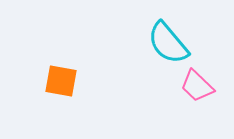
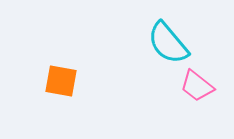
pink trapezoid: rotated 6 degrees counterclockwise
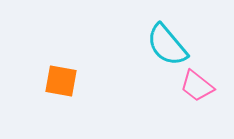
cyan semicircle: moved 1 px left, 2 px down
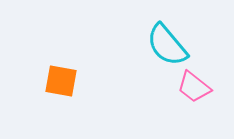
pink trapezoid: moved 3 px left, 1 px down
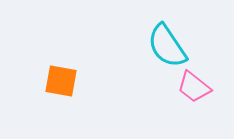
cyan semicircle: moved 1 px down; rotated 6 degrees clockwise
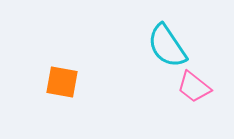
orange square: moved 1 px right, 1 px down
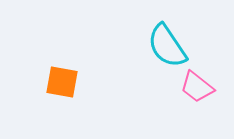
pink trapezoid: moved 3 px right
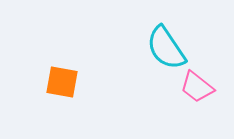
cyan semicircle: moved 1 px left, 2 px down
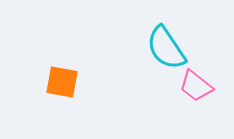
pink trapezoid: moved 1 px left, 1 px up
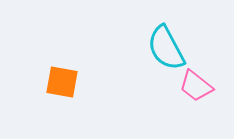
cyan semicircle: rotated 6 degrees clockwise
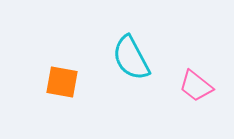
cyan semicircle: moved 35 px left, 10 px down
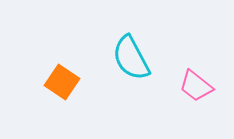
orange square: rotated 24 degrees clockwise
